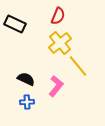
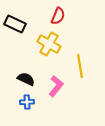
yellow cross: moved 11 px left, 1 px down; rotated 20 degrees counterclockwise
yellow line: moved 2 px right; rotated 30 degrees clockwise
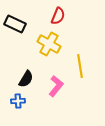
black semicircle: rotated 96 degrees clockwise
blue cross: moved 9 px left, 1 px up
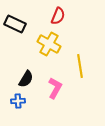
pink L-shape: moved 1 px left, 2 px down; rotated 10 degrees counterclockwise
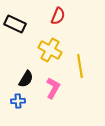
yellow cross: moved 1 px right, 6 px down
pink L-shape: moved 2 px left
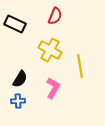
red semicircle: moved 3 px left
black semicircle: moved 6 px left
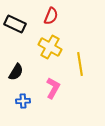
red semicircle: moved 4 px left
yellow cross: moved 3 px up
yellow line: moved 2 px up
black semicircle: moved 4 px left, 7 px up
blue cross: moved 5 px right
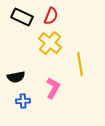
black rectangle: moved 7 px right, 7 px up
yellow cross: moved 4 px up; rotated 10 degrees clockwise
black semicircle: moved 5 px down; rotated 48 degrees clockwise
